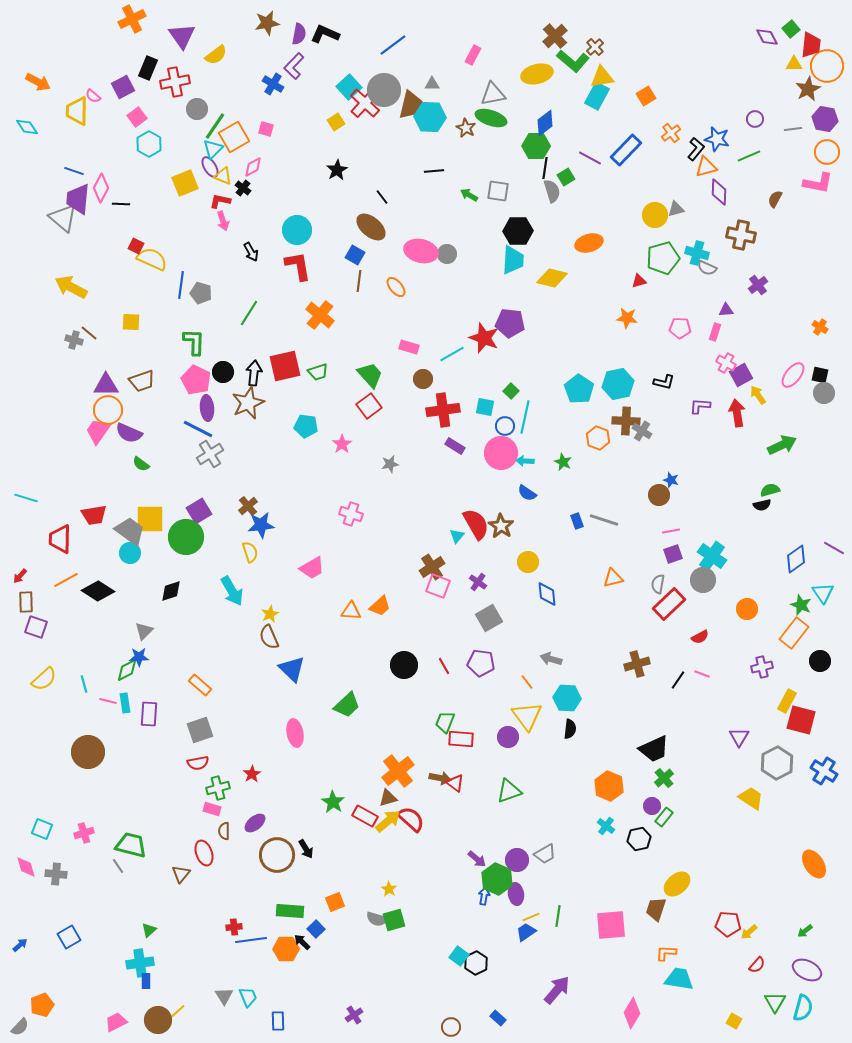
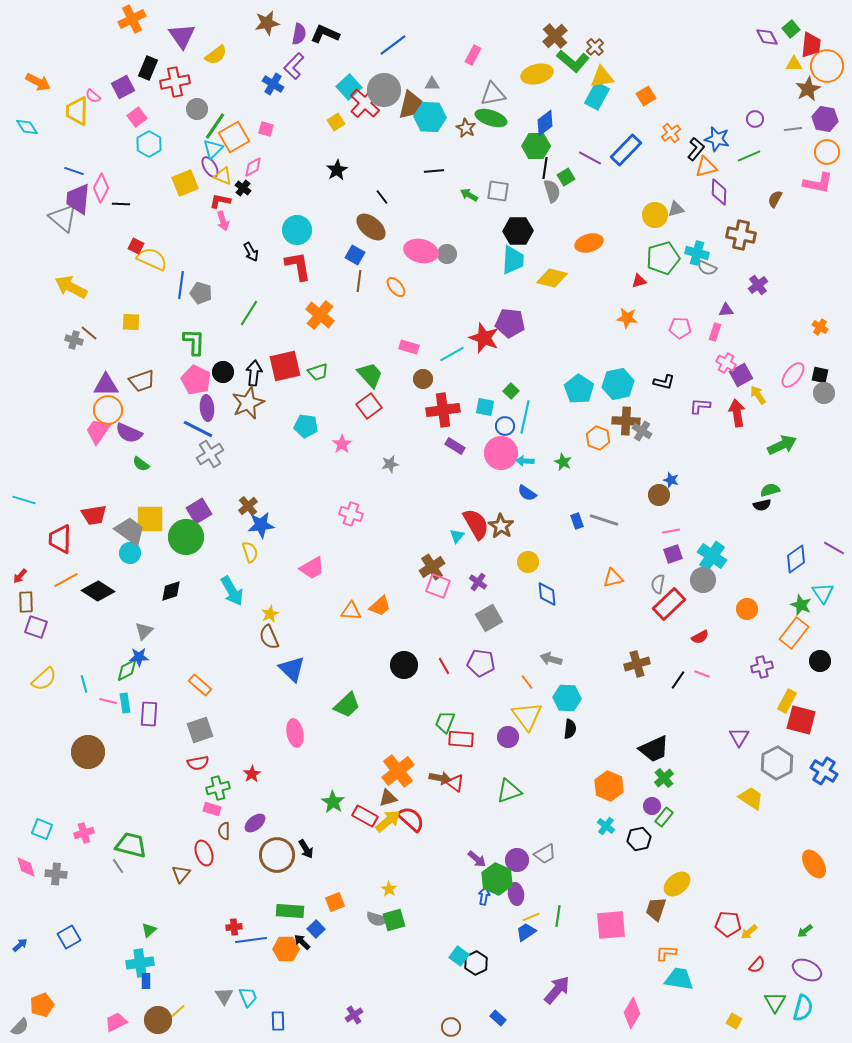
cyan line at (26, 498): moved 2 px left, 2 px down
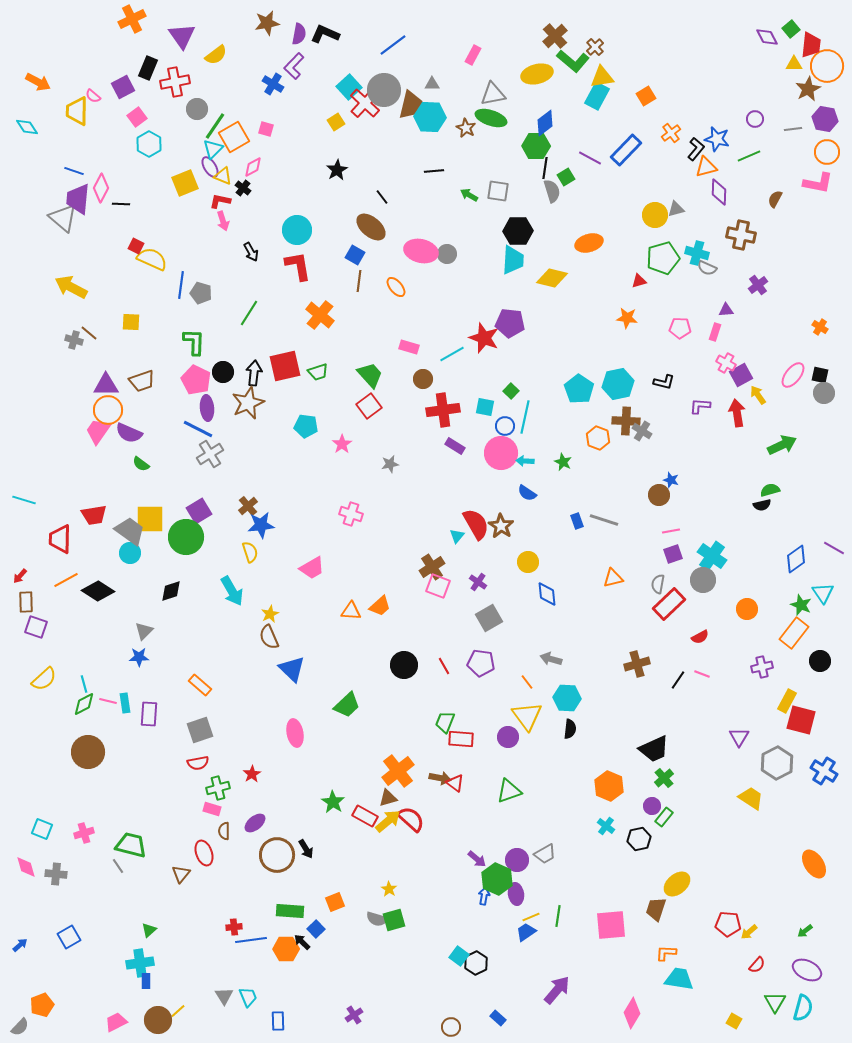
green diamond at (127, 670): moved 43 px left, 34 px down
